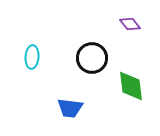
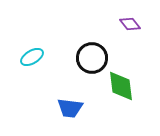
cyan ellipse: rotated 55 degrees clockwise
green diamond: moved 10 px left
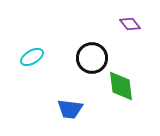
blue trapezoid: moved 1 px down
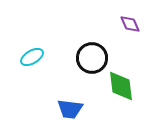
purple diamond: rotated 15 degrees clockwise
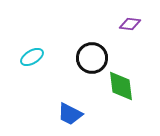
purple diamond: rotated 60 degrees counterclockwise
blue trapezoid: moved 5 px down; rotated 20 degrees clockwise
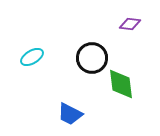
green diamond: moved 2 px up
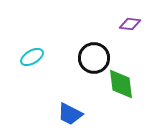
black circle: moved 2 px right
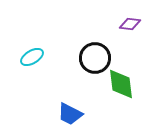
black circle: moved 1 px right
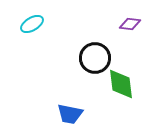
cyan ellipse: moved 33 px up
blue trapezoid: rotated 16 degrees counterclockwise
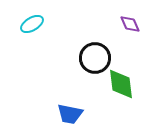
purple diamond: rotated 60 degrees clockwise
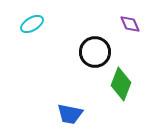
black circle: moved 6 px up
green diamond: rotated 28 degrees clockwise
